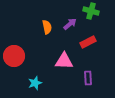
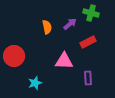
green cross: moved 2 px down
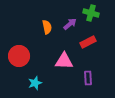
red circle: moved 5 px right
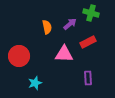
pink triangle: moved 7 px up
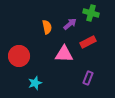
purple rectangle: rotated 24 degrees clockwise
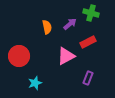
pink triangle: moved 2 px right, 2 px down; rotated 30 degrees counterclockwise
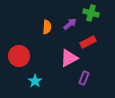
orange semicircle: rotated 16 degrees clockwise
pink triangle: moved 3 px right, 2 px down
purple rectangle: moved 4 px left
cyan star: moved 2 px up; rotated 16 degrees counterclockwise
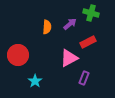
red circle: moved 1 px left, 1 px up
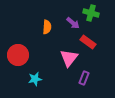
purple arrow: moved 3 px right, 1 px up; rotated 80 degrees clockwise
red rectangle: rotated 63 degrees clockwise
pink triangle: rotated 24 degrees counterclockwise
cyan star: moved 2 px up; rotated 24 degrees clockwise
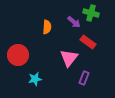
purple arrow: moved 1 px right, 1 px up
